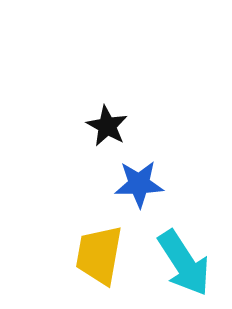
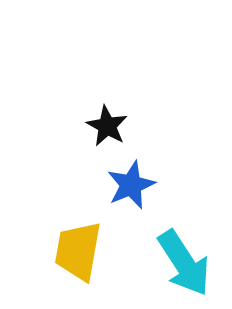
blue star: moved 8 px left, 1 px down; rotated 21 degrees counterclockwise
yellow trapezoid: moved 21 px left, 4 px up
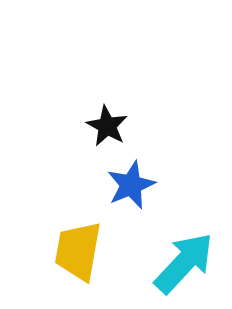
cyan arrow: rotated 104 degrees counterclockwise
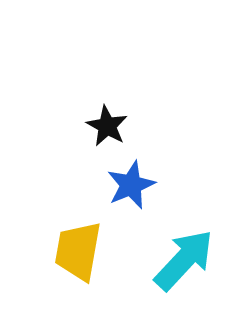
cyan arrow: moved 3 px up
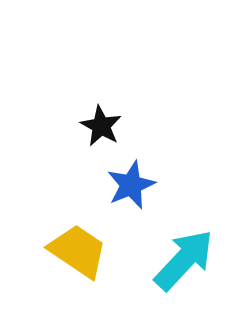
black star: moved 6 px left
yellow trapezoid: rotated 114 degrees clockwise
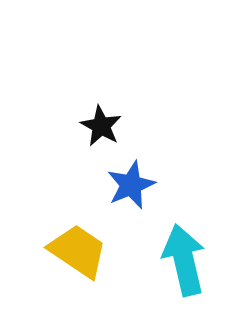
cyan arrow: rotated 56 degrees counterclockwise
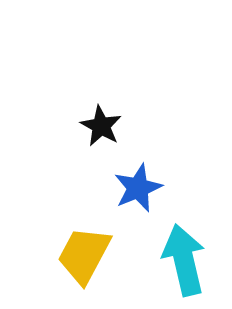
blue star: moved 7 px right, 3 px down
yellow trapezoid: moved 6 px right, 4 px down; rotated 96 degrees counterclockwise
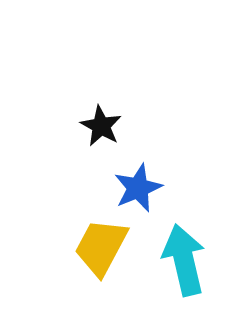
yellow trapezoid: moved 17 px right, 8 px up
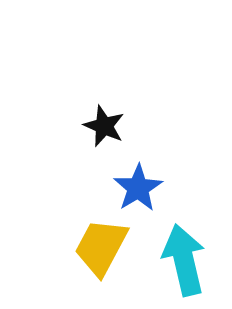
black star: moved 3 px right; rotated 6 degrees counterclockwise
blue star: rotated 9 degrees counterclockwise
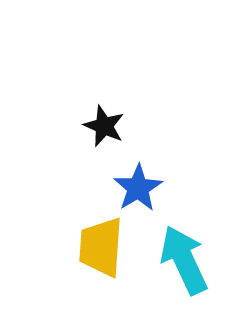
yellow trapezoid: rotated 24 degrees counterclockwise
cyan arrow: rotated 12 degrees counterclockwise
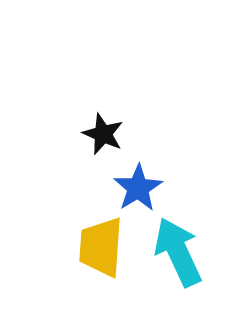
black star: moved 1 px left, 8 px down
cyan arrow: moved 6 px left, 8 px up
